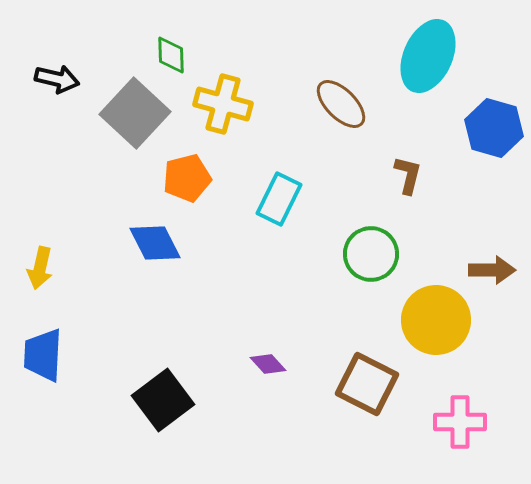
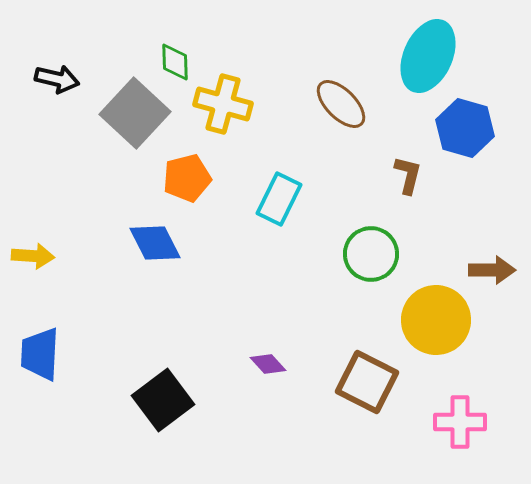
green diamond: moved 4 px right, 7 px down
blue hexagon: moved 29 px left
yellow arrow: moved 7 px left, 12 px up; rotated 99 degrees counterclockwise
blue trapezoid: moved 3 px left, 1 px up
brown square: moved 2 px up
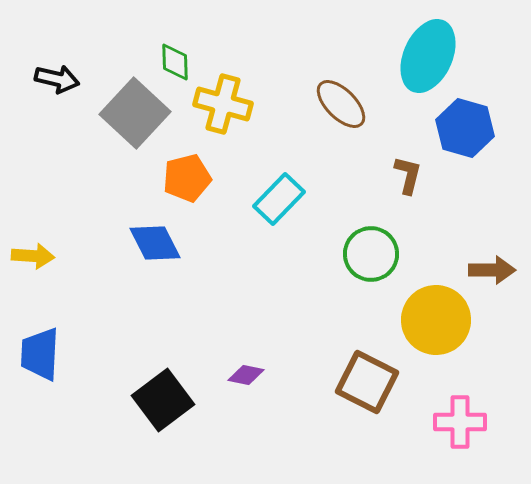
cyan rectangle: rotated 18 degrees clockwise
purple diamond: moved 22 px left, 11 px down; rotated 36 degrees counterclockwise
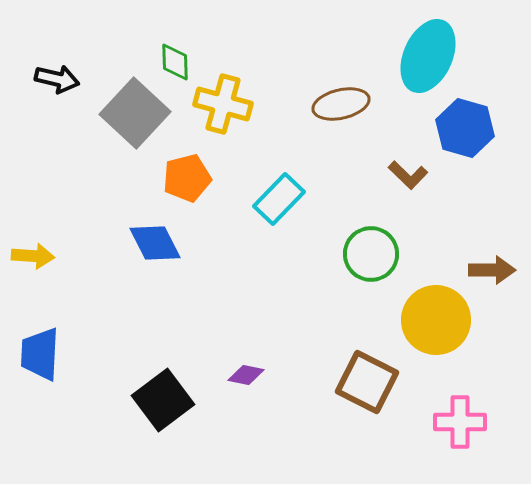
brown ellipse: rotated 58 degrees counterclockwise
brown L-shape: rotated 120 degrees clockwise
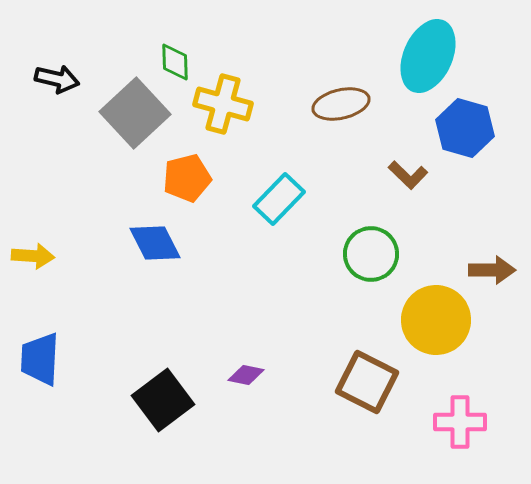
gray square: rotated 4 degrees clockwise
blue trapezoid: moved 5 px down
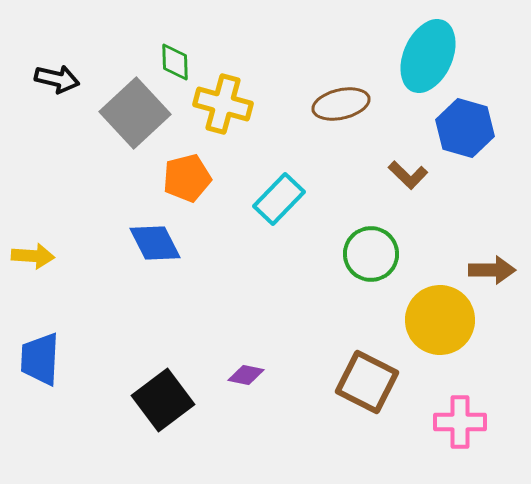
yellow circle: moved 4 px right
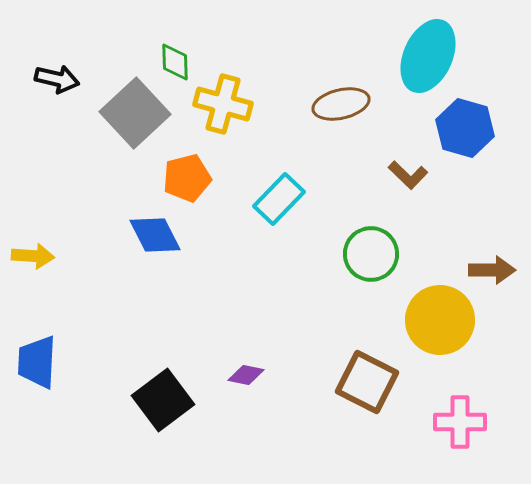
blue diamond: moved 8 px up
blue trapezoid: moved 3 px left, 3 px down
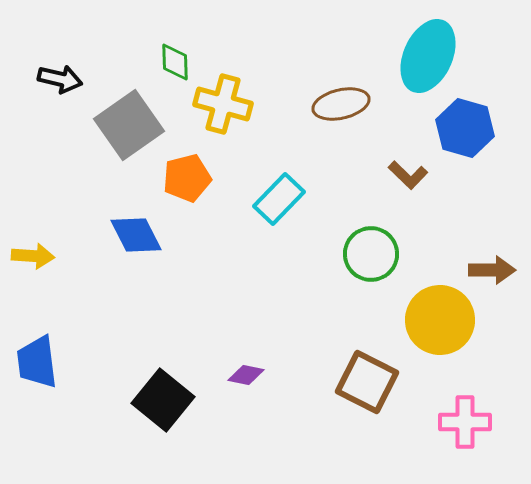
black arrow: moved 3 px right
gray square: moved 6 px left, 12 px down; rotated 8 degrees clockwise
blue diamond: moved 19 px left
blue trapezoid: rotated 10 degrees counterclockwise
black square: rotated 14 degrees counterclockwise
pink cross: moved 5 px right
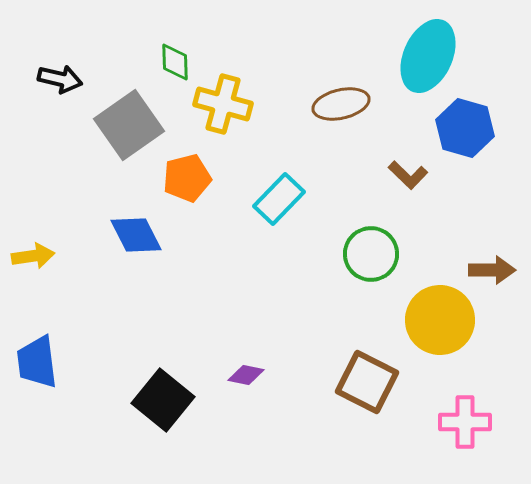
yellow arrow: rotated 12 degrees counterclockwise
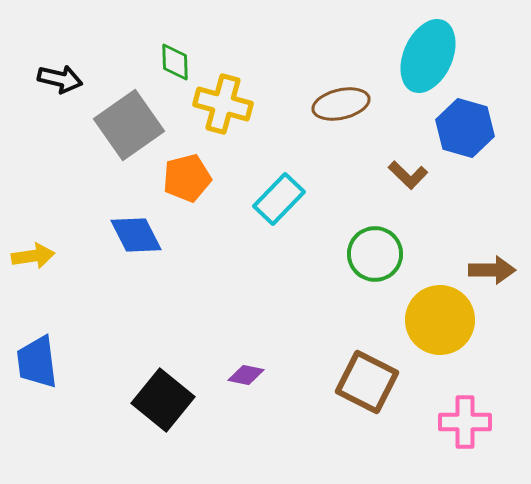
green circle: moved 4 px right
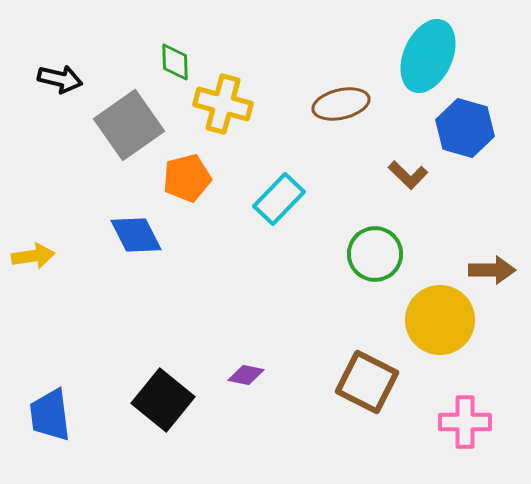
blue trapezoid: moved 13 px right, 53 px down
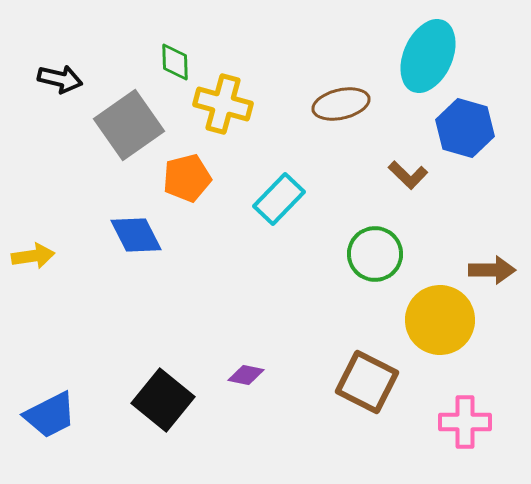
blue trapezoid: rotated 110 degrees counterclockwise
